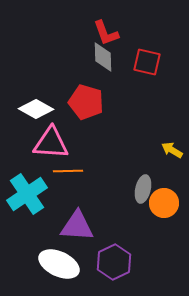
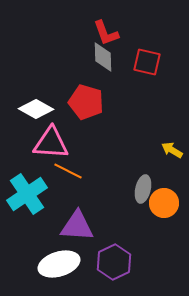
orange line: rotated 28 degrees clockwise
white ellipse: rotated 42 degrees counterclockwise
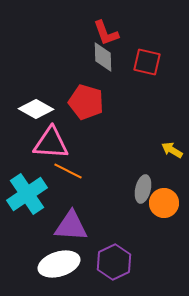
purple triangle: moved 6 px left
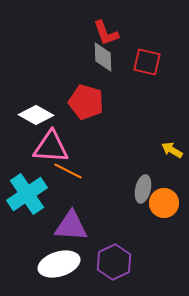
white diamond: moved 6 px down
pink triangle: moved 4 px down
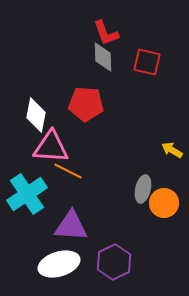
red pentagon: moved 2 px down; rotated 12 degrees counterclockwise
white diamond: rotated 72 degrees clockwise
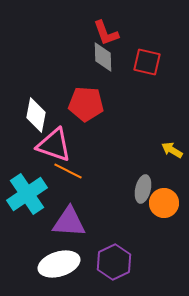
pink triangle: moved 3 px right, 2 px up; rotated 15 degrees clockwise
purple triangle: moved 2 px left, 4 px up
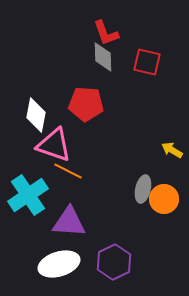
cyan cross: moved 1 px right, 1 px down
orange circle: moved 4 px up
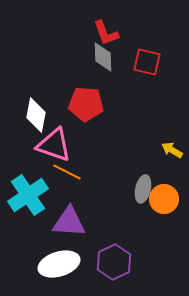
orange line: moved 1 px left, 1 px down
